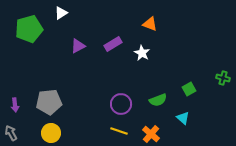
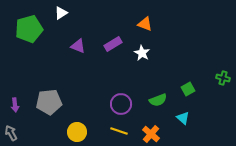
orange triangle: moved 5 px left
purple triangle: rotated 49 degrees clockwise
green square: moved 1 px left
yellow circle: moved 26 px right, 1 px up
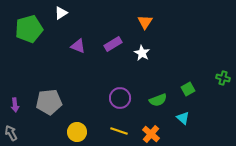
orange triangle: moved 2 px up; rotated 42 degrees clockwise
purple circle: moved 1 px left, 6 px up
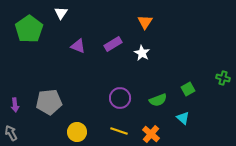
white triangle: rotated 24 degrees counterclockwise
green pentagon: rotated 20 degrees counterclockwise
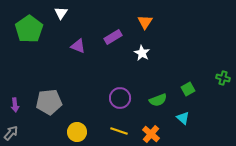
purple rectangle: moved 7 px up
gray arrow: rotated 70 degrees clockwise
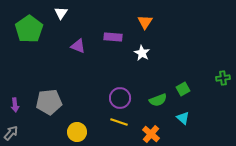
purple rectangle: rotated 36 degrees clockwise
green cross: rotated 24 degrees counterclockwise
green square: moved 5 px left
yellow line: moved 9 px up
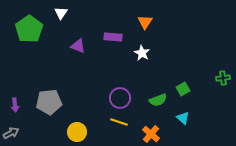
gray arrow: rotated 21 degrees clockwise
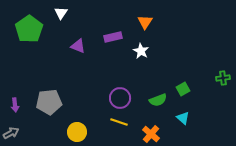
purple rectangle: rotated 18 degrees counterclockwise
white star: moved 1 px left, 2 px up
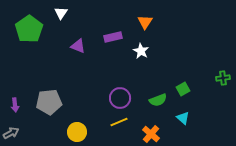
yellow line: rotated 42 degrees counterclockwise
